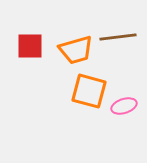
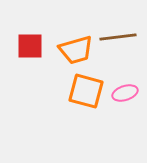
orange square: moved 3 px left
pink ellipse: moved 1 px right, 13 px up
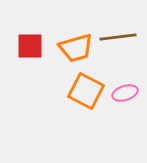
orange trapezoid: moved 2 px up
orange square: rotated 12 degrees clockwise
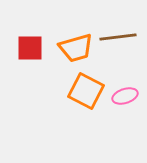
red square: moved 2 px down
pink ellipse: moved 3 px down
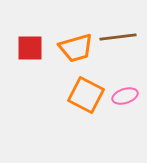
orange square: moved 4 px down
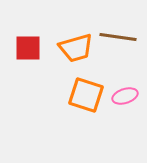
brown line: rotated 15 degrees clockwise
red square: moved 2 px left
orange square: rotated 9 degrees counterclockwise
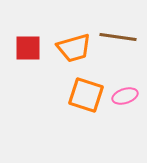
orange trapezoid: moved 2 px left
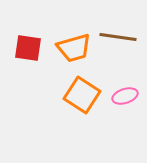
red square: rotated 8 degrees clockwise
orange square: moved 4 px left; rotated 15 degrees clockwise
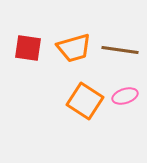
brown line: moved 2 px right, 13 px down
orange square: moved 3 px right, 6 px down
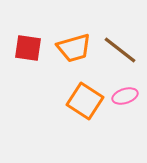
brown line: rotated 30 degrees clockwise
